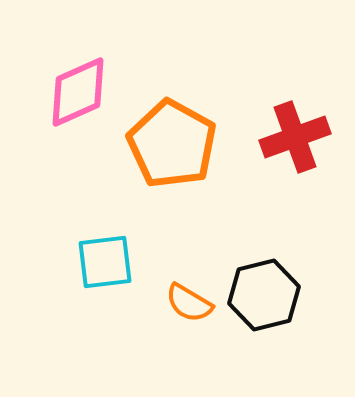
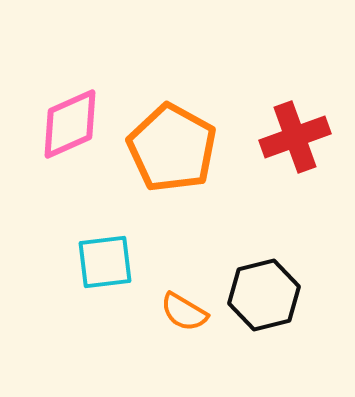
pink diamond: moved 8 px left, 32 px down
orange pentagon: moved 4 px down
orange semicircle: moved 5 px left, 9 px down
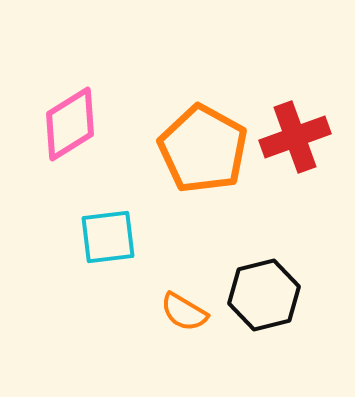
pink diamond: rotated 8 degrees counterclockwise
orange pentagon: moved 31 px right, 1 px down
cyan square: moved 3 px right, 25 px up
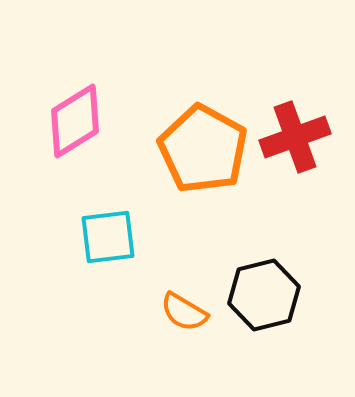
pink diamond: moved 5 px right, 3 px up
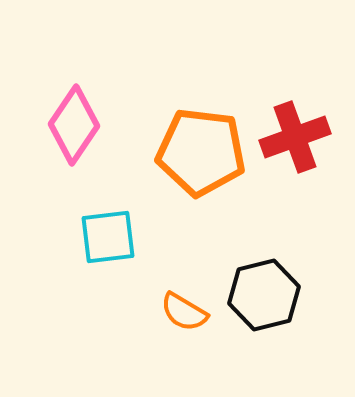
pink diamond: moved 1 px left, 4 px down; rotated 24 degrees counterclockwise
orange pentagon: moved 2 px left, 3 px down; rotated 22 degrees counterclockwise
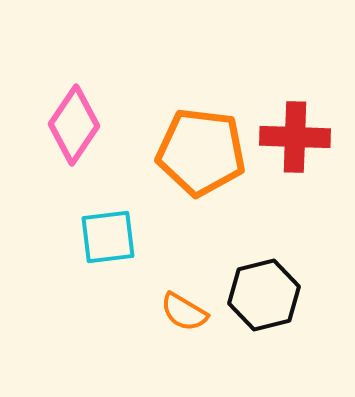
red cross: rotated 22 degrees clockwise
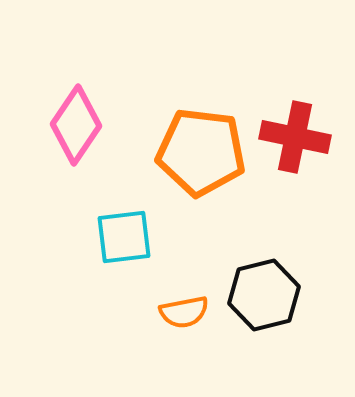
pink diamond: moved 2 px right
red cross: rotated 10 degrees clockwise
cyan square: moved 16 px right
orange semicircle: rotated 42 degrees counterclockwise
